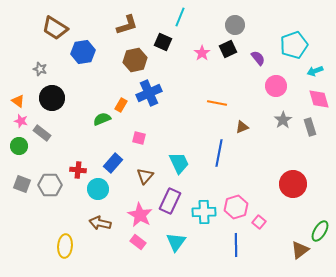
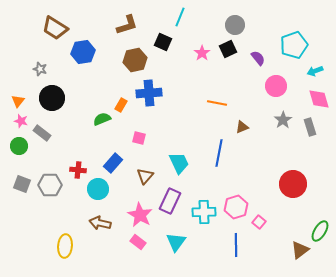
blue cross at (149, 93): rotated 20 degrees clockwise
orange triangle at (18, 101): rotated 32 degrees clockwise
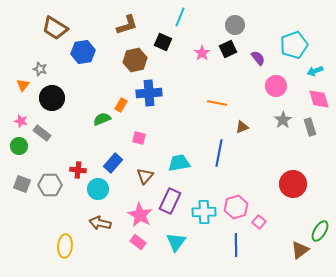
orange triangle at (18, 101): moved 5 px right, 16 px up
cyan trapezoid at (179, 163): rotated 75 degrees counterclockwise
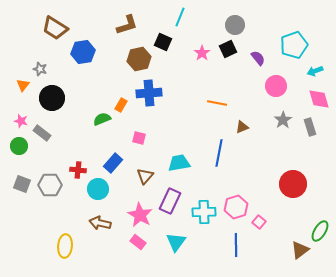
brown hexagon at (135, 60): moved 4 px right, 1 px up
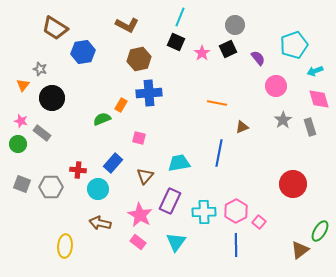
brown L-shape at (127, 25): rotated 45 degrees clockwise
black square at (163, 42): moved 13 px right
green circle at (19, 146): moved 1 px left, 2 px up
gray hexagon at (50, 185): moved 1 px right, 2 px down
pink hexagon at (236, 207): moved 4 px down; rotated 10 degrees counterclockwise
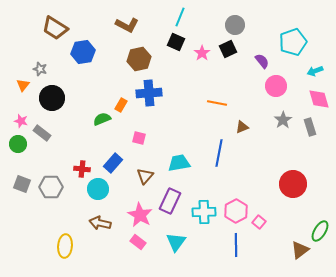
cyan pentagon at (294, 45): moved 1 px left, 3 px up
purple semicircle at (258, 58): moved 4 px right, 3 px down
red cross at (78, 170): moved 4 px right, 1 px up
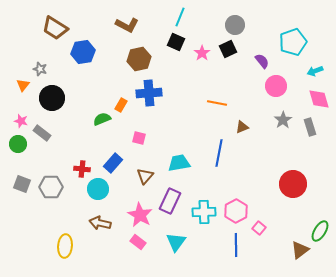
pink square at (259, 222): moved 6 px down
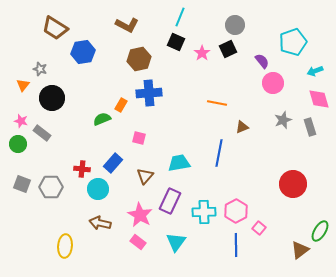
pink circle at (276, 86): moved 3 px left, 3 px up
gray star at (283, 120): rotated 12 degrees clockwise
